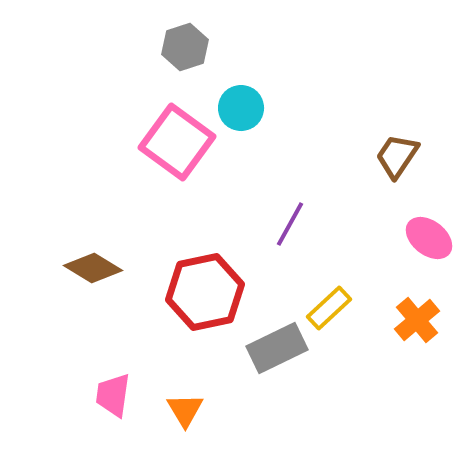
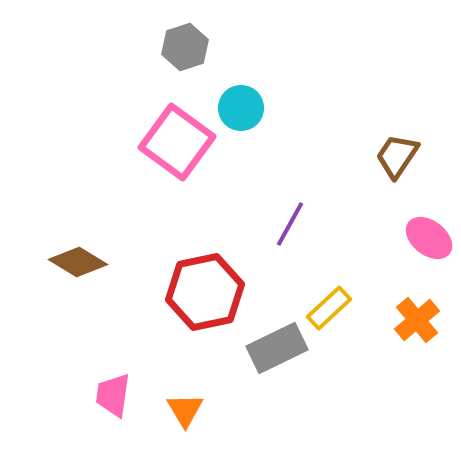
brown diamond: moved 15 px left, 6 px up
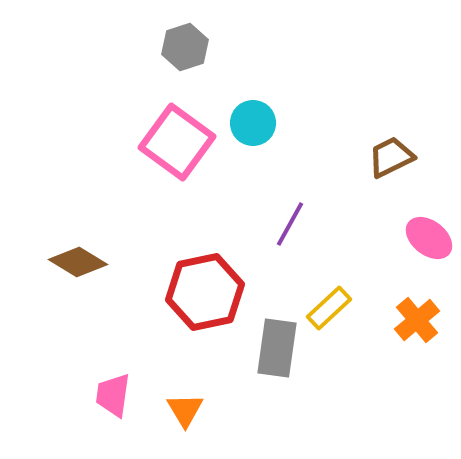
cyan circle: moved 12 px right, 15 px down
brown trapezoid: moved 6 px left, 1 px down; rotated 30 degrees clockwise
gray rectangle: rotated 56 degrees counterclockwise
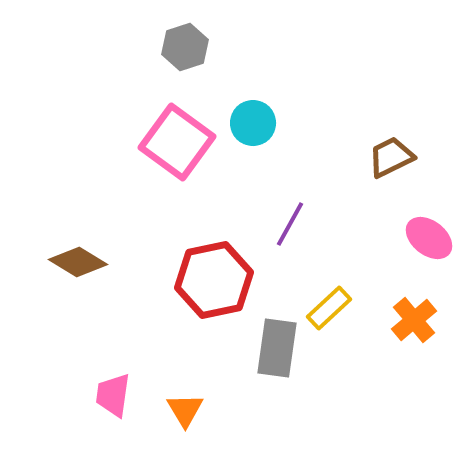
red hexagon: moved 9 px right, 12 px up
orange cross: moved 3 px left
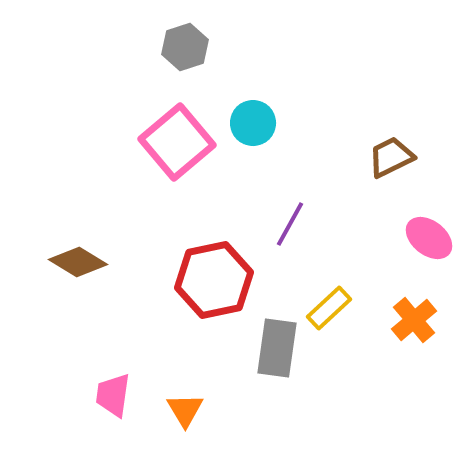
pink square: rotated 14 degrees clockwise
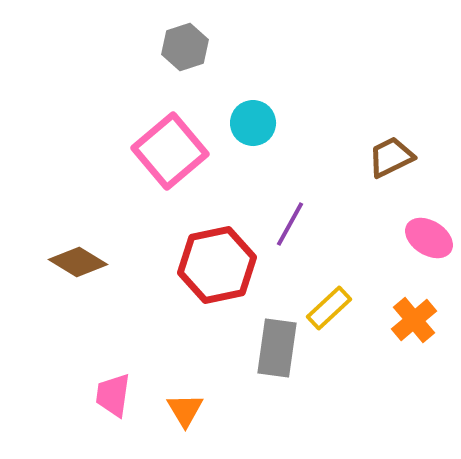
pink square: moved 7 px left, 9 px down
pink ellipse: rotated 6 degrees counterclockwise
red hexagon: moved 3 px right, 15 px up
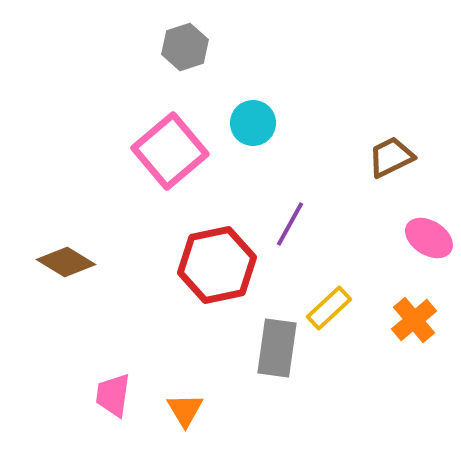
brown diamond: moved 12 px left
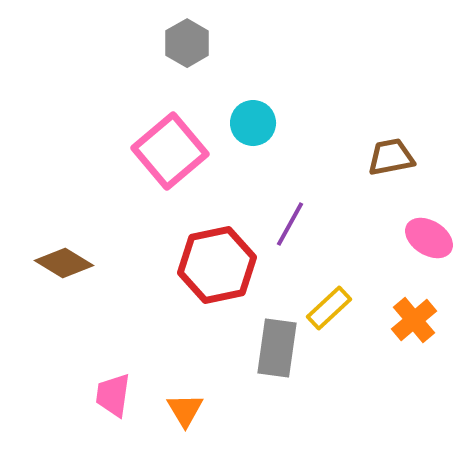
gray hexagon: moved 2 px right, 4 px up; rotated 12 degrees counterclockwise
brown trapezoid: rotated 15 degrees clockwise
brown diamond: moved 2 px left, 1 px down
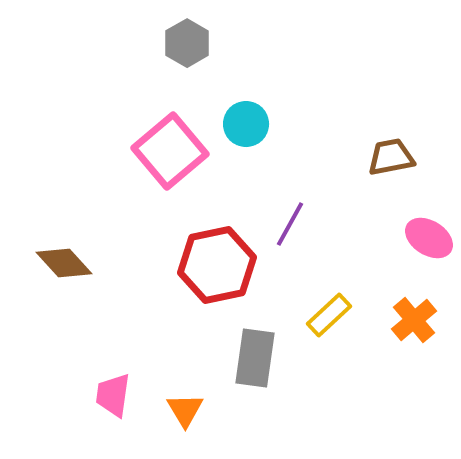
cyan circle: moved 7 px left, 1 px down
brown diamond: rotated 16 degrees clockwise
yellow rectangle: moved 7 px down
gray rectangle: moved 22 px left, 10 px down
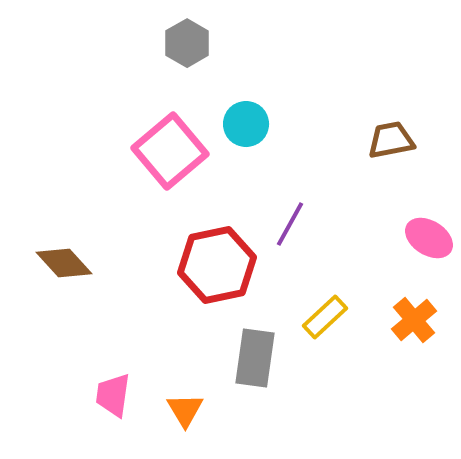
brown trapezoid: moved 17 px up
yellow rectangle: moved 4 px left, 2 px down
